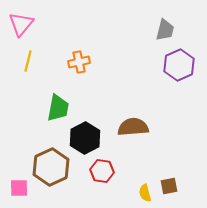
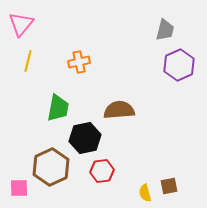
brown semicircle: moved 14 px left, 17 px up
black hexagon: rotated 16 degrees clockwise
red hexagon: rotated 15 degrees counterclockwise
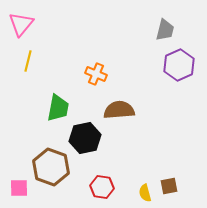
orange cross: moved 17 px right, 12 px down; rotated 35 degrees clockwise
brown hexagon: rotated 15 degrees counterclockwise
red hexagon: moved 16 px down; rotated 15 degrees clockwise
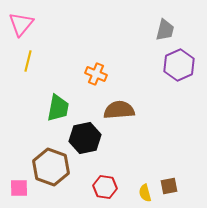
red hexagon: moved 3 px right
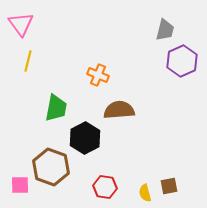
pink triangle: rotated 16 degrees counterclockwise
purple hexagon: moved 3 px right, 4 px up
orange cross: moved 2 px right, 1 px down
green trapezoid: moved 2 px left
black hexagon: rotated 16 degrees counterclockwise
pink square: moved 1 px right, 3 px up
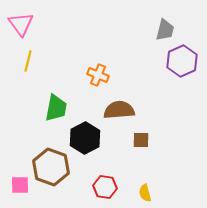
brown square: moved 28 px left, 46 px up; rotated 12 degrees clockwise
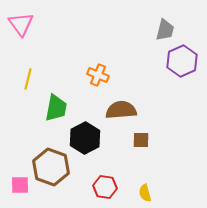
yellow line: moved 18 px down
brown semicircle: moved 2 px right
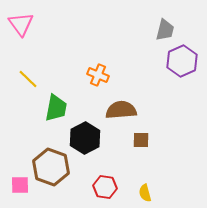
yellow line: rotated 60 degrees counterclockwise
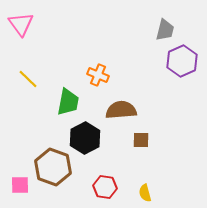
green trapezoid: moved 12 px right, 6 px up
brown hexagon: moved 2 px right
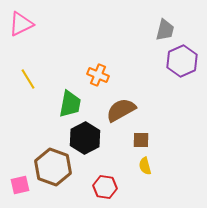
pink triangle: rotated 40 degrees clockwise
yellow line: rotated 15 degrees clockwise
green trapezoid: moved 2 px right, 2 px down
brown semicircle: rotated 24 degrees counterclockwise
pink square: rotated 12 degrees counterclockwise
yellow semicircle: moved 27 px up
